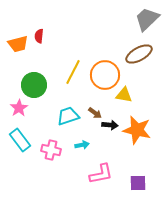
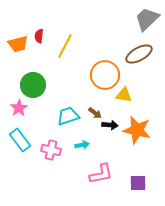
yellow line: moved 8 px left, 26 px up
green circle: moved 1 px left
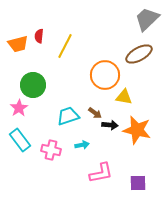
yellow triangle: moved 2 px down
pink L-shape: moved 1 px up
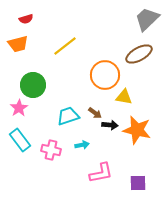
red semicircle: moved 13 px left, 17 px up; rotated 112 degrees counterclockwise
yellow line: rotated 25 degrees clockwise
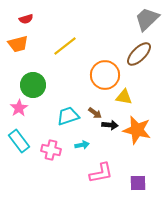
brown ellipse: rotated 16 degrees counterclockwise
cyan rectangle: moved 1 px left, 1 px down
